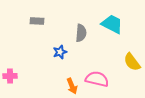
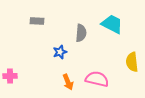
yellow semicircle: rotated 30 degrees clockwise
orange arrow: moved 4 px left, 4 px up
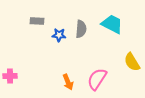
gray semicircle: moved 4 px up
blue star: moved 1 px left, 17 px up; rotated 24 degrees clockwise
yellow semicircle: rotated 24 degrees counterclockwise
pink semicircle: rotated 70 degrees counterclockwise
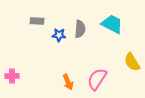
gray semicircle: moved 1 px left
pink cross: moved 2 px right
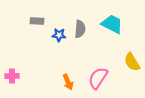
pink semicircle: moved 1 px right, 1 px up
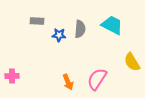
cyan trapezoid: moved 1 px down
pink semicircle: moved 1 px left, 1 px down
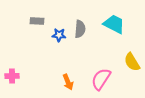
cyan trapezoid: moved 2 px right, 1 px up
pink semicircle: moved 4 px right
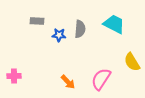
pink cross: moved 2 px right
orange arrow: rotated 21 degrees counterclockwise
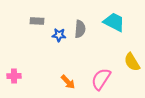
cyan trapezoid: moved 2 px up
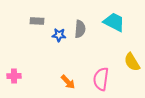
pink semicircle: rotated 25 degrees counterclockwise
